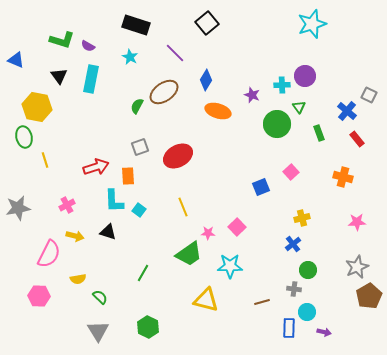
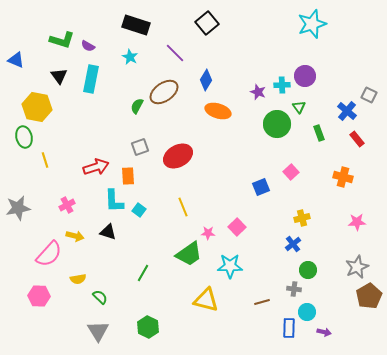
purple star at (252, 95): moved 6 px right, 3 px up
pink semicircle at (49, 254): rotated 16 degrees clockwise
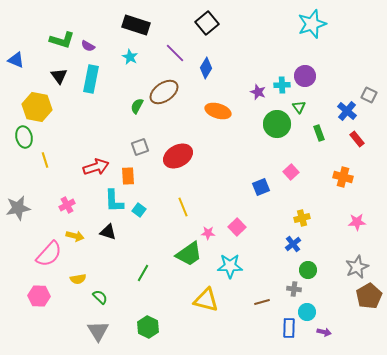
blue diamond at (206, 80): moved 12 px up
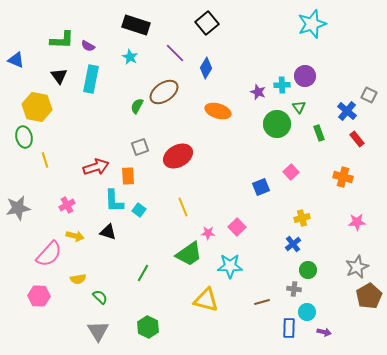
green L-shape at (62, 40): rotated 15 degrees counterclockwise
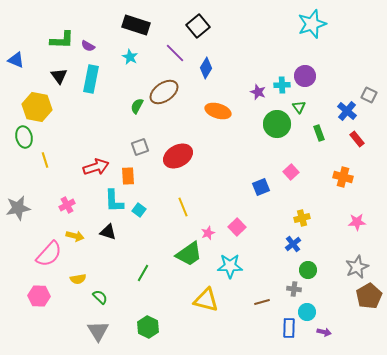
black square at (207, 23): moved 9 px left, 3 px down
pink star at (208, 233): rotated 24 degrees counterclockwise
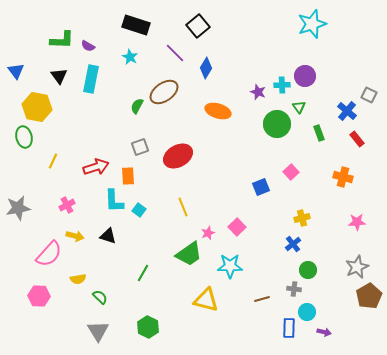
blue triangle at (16, 60): moved 11 px down; rotated 30 degrees clockwise
yellow line at (45, 160): moved 8 px right, 1 px down; rotated 42 degrees clockwise
black triangle at (108, 232): moved 4 px down
brown line at (262, 302): moved 3 px up
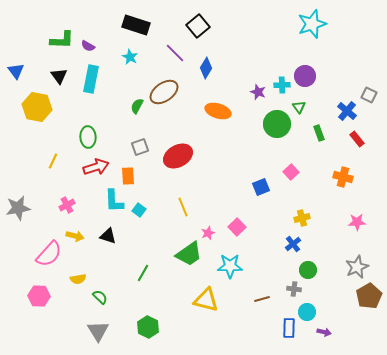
green ellipse at (24, 137): moved 64 px right; rotated 10 degrees clockwise
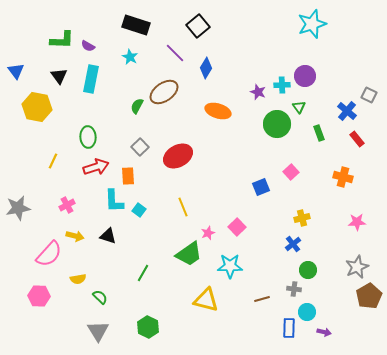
gray square at (140, 147): rotated 24 degrees counterclockwise
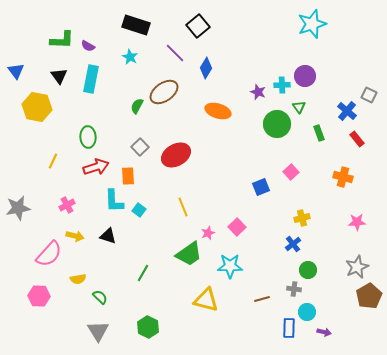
red ellipse at (178, 156): moved 2 px left, 1 px up
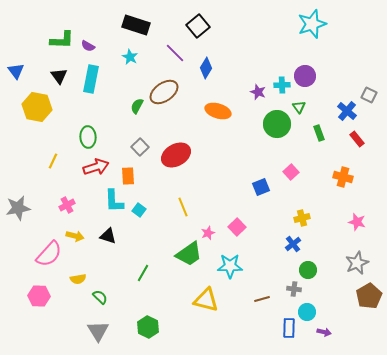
pink star at (357, 222): rotated 18 degrees clockwise
gray star at (357, 267): moved 4 px up
